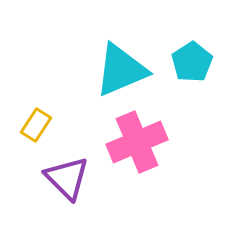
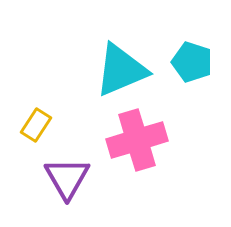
cyan pentagon: rotated 21 degrees counterclockwise
pink cross: moved 2 px up; rotated 6 degrees clockwise
purple triangle: rotated 15 degrees clockwise
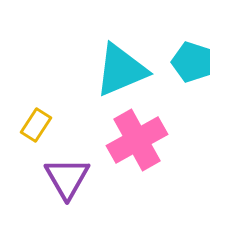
pink cross: rotated 12 degrees counterclockwise
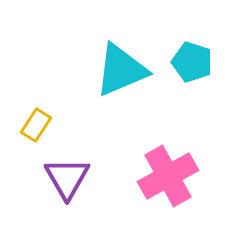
pink cross: moved 31 px right, 36 px down
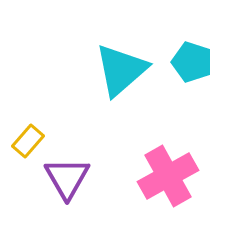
cyan triangle: rotated 18 degrees counterclockwise
yellow rectangle: moved 8 px left, 16 px down; rotated 8 degrees clockwise
